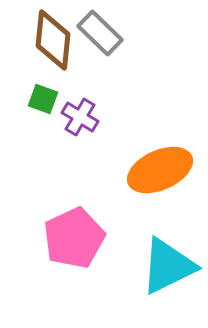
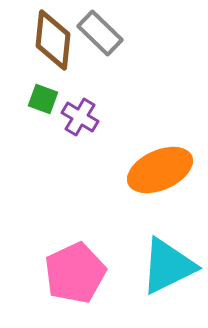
pink pentagon: moved 1 px right, 35 px down
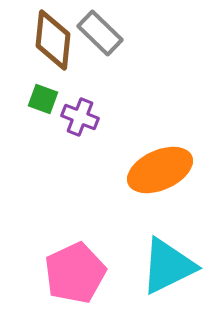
purple cross: rotated 9 degrees counterclockwise
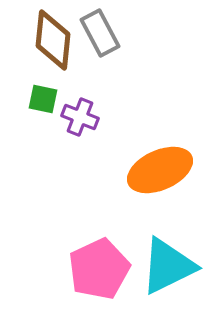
gray rectangle: rotated 18 degrees clockwise
green square: rotated 8 degrees counterclockwise
pink pentagon: moved 24 px right, 4 px up
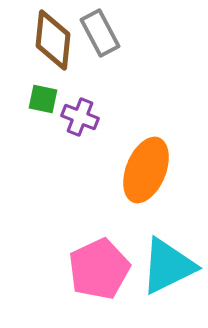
orange ellipse: moved 14 px left; rotated 44 degrees counterclockwise
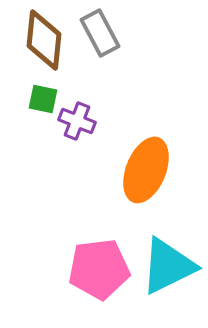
brown diamond: moved 9 px left
purple cross: moved 3 px left, 4 px down
pink pentagon: rotated 18 degrees clockwise
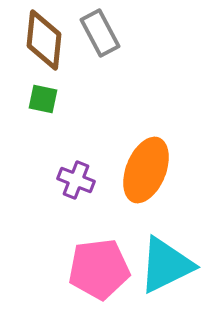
purple cross: moved 1 px left, 59 px down
cyan triangle: moved 2 px left, 1 px up
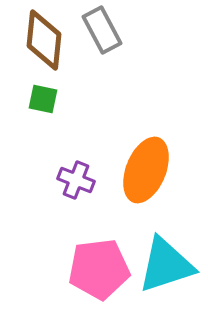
gray rectangle: moved 2 px right, 3 px up
cyan triangle: rotated 8 degrees clockwise
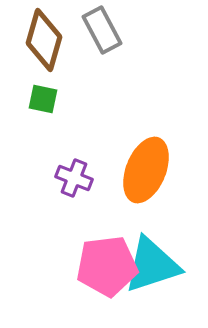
brown diamond: rotated 10 degrees clockwise
purple cross: moved 2 px left, 2 px up
cyan triangle: moved 14 px left
pink pentagon: moved 8 px right, 3 px up
